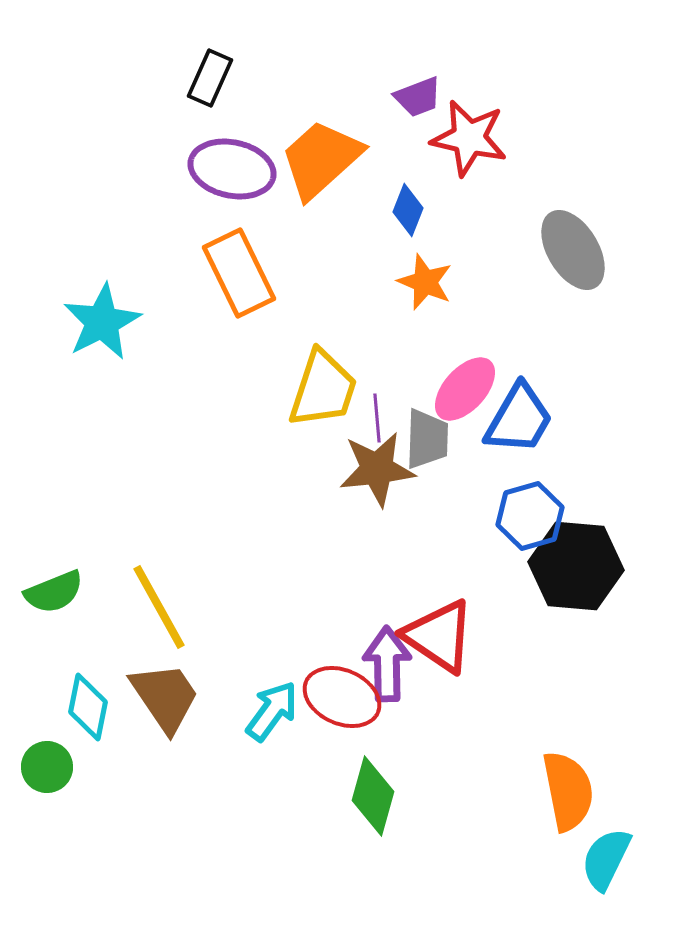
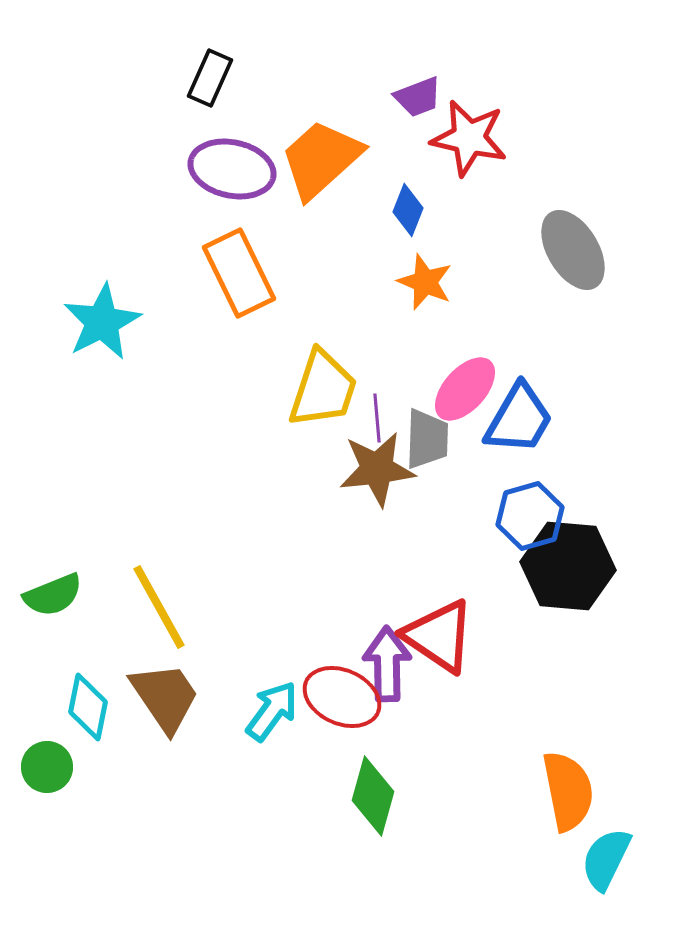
black hexagon: moved 8 px left
green semicircle: moved 1 px left, 3 px down
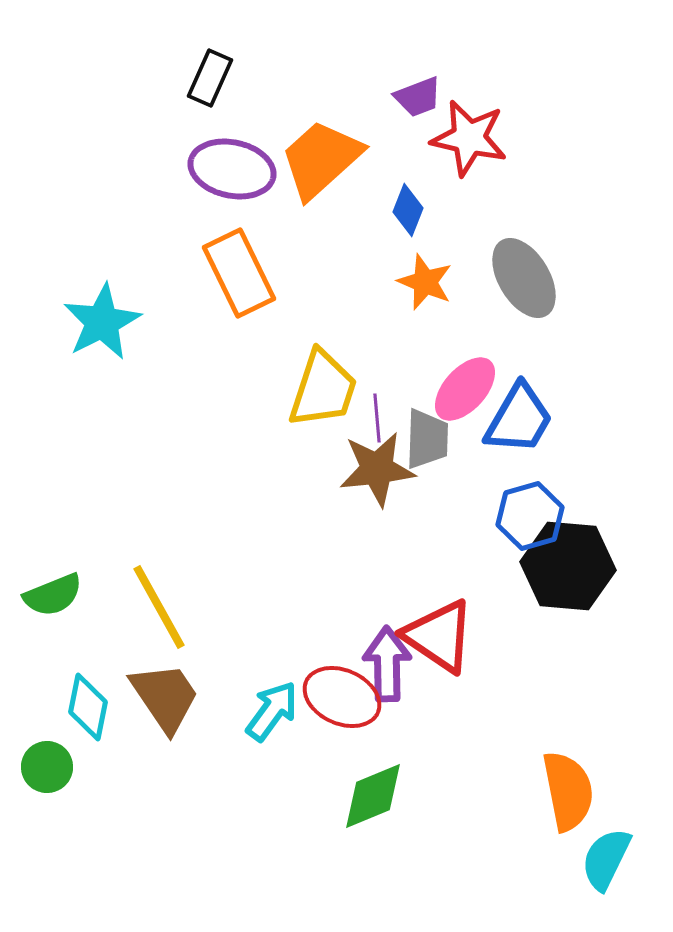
gray ellipse: moved 49 px left, 28 px down
green diamond: rotated 52 degrees clockwise
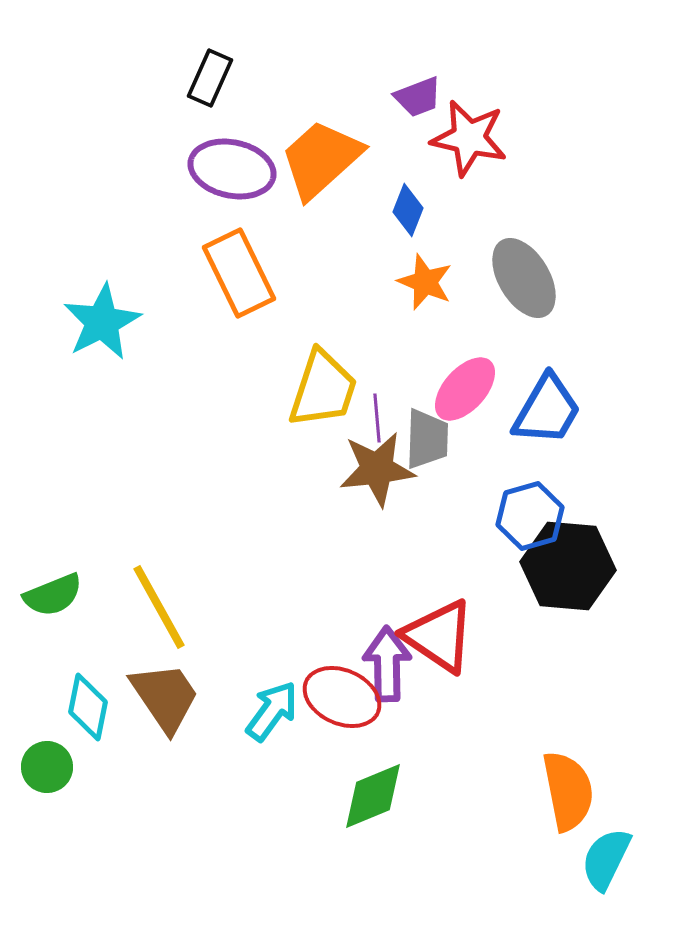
blue trapezoid: moved 28 px right, 9 px up
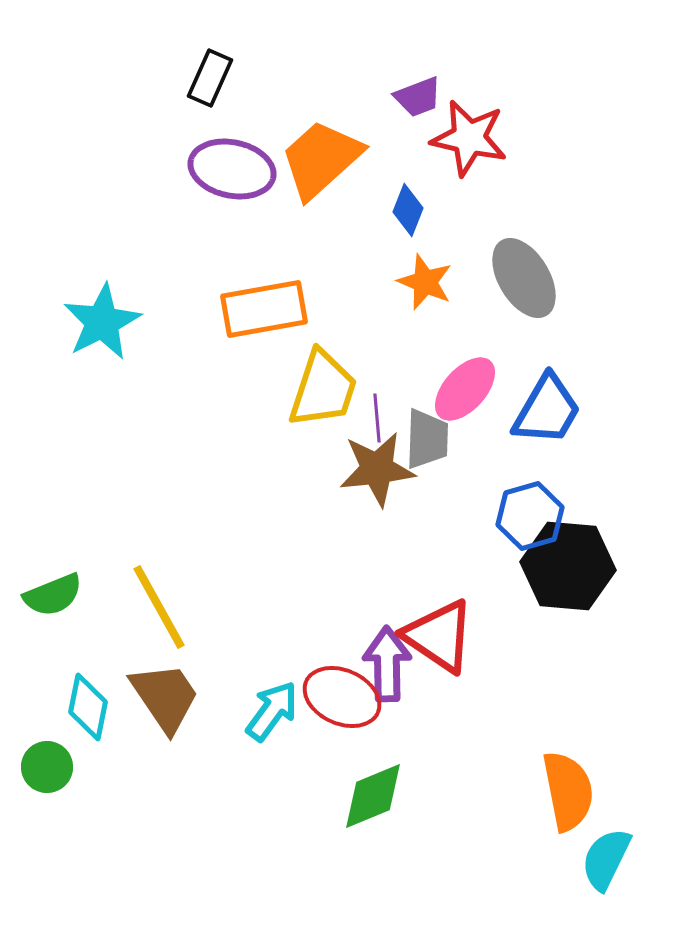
orange rectangle: moved 25 px right, 36 px down; rotated 74 degrees counterclockwise
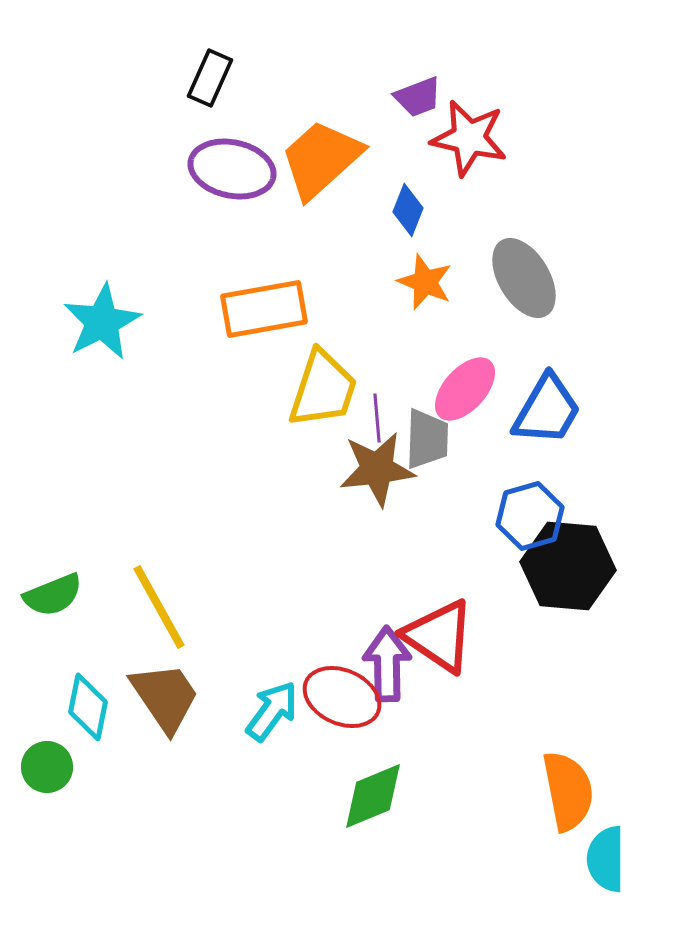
cyan semicircle: rotated 26 degrees counterclockwise
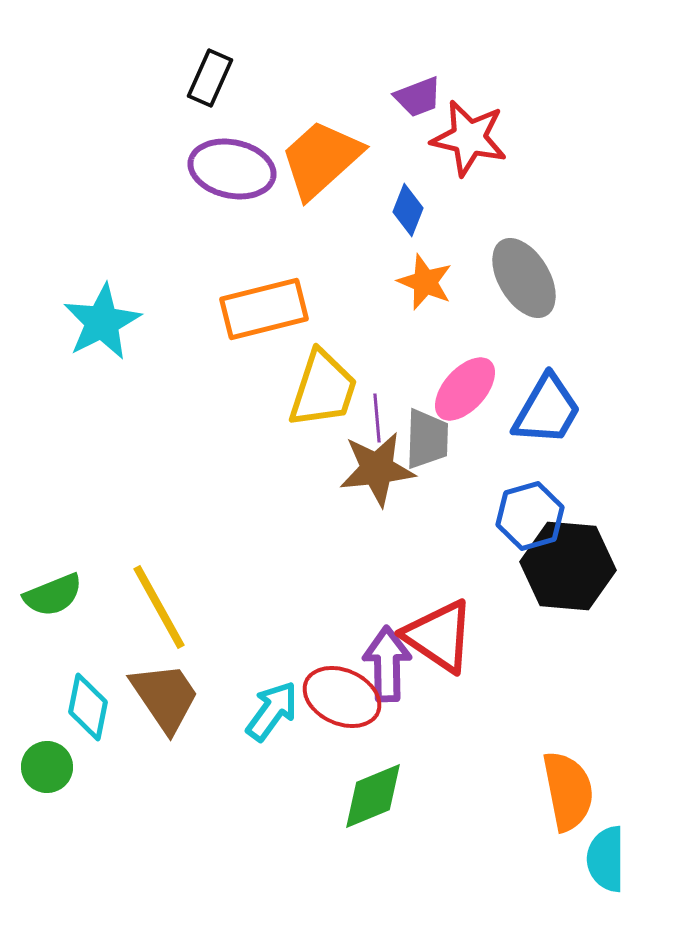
orange rectangle: rotated 4 degrees counterclockwise
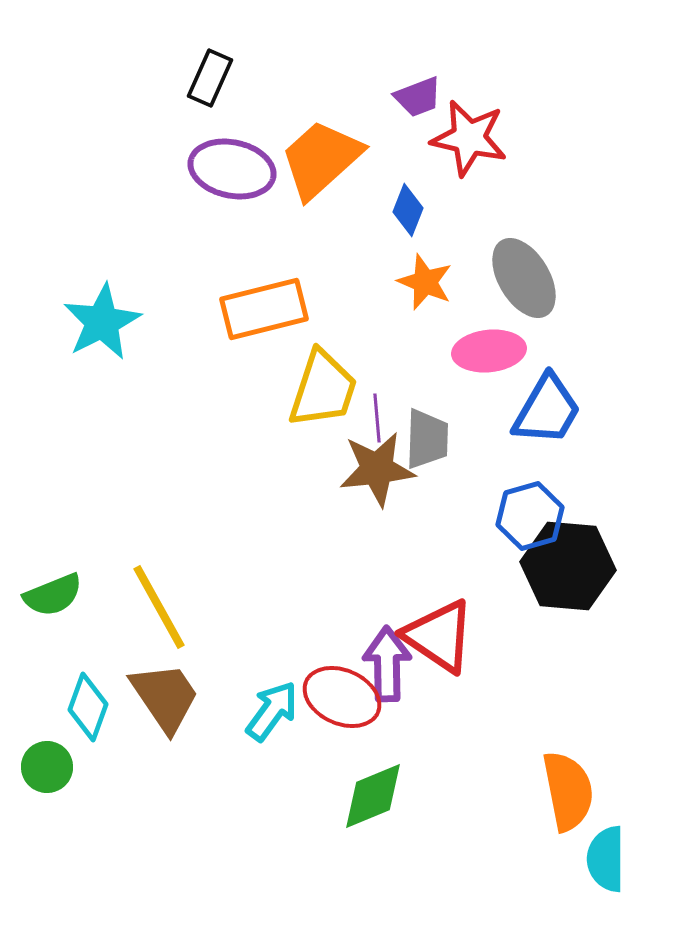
pink ellipse: moved 24 px right, 38 px up; rotated 42 degrees clockwise
cyan diamond: rotated 8 degrees clockwise
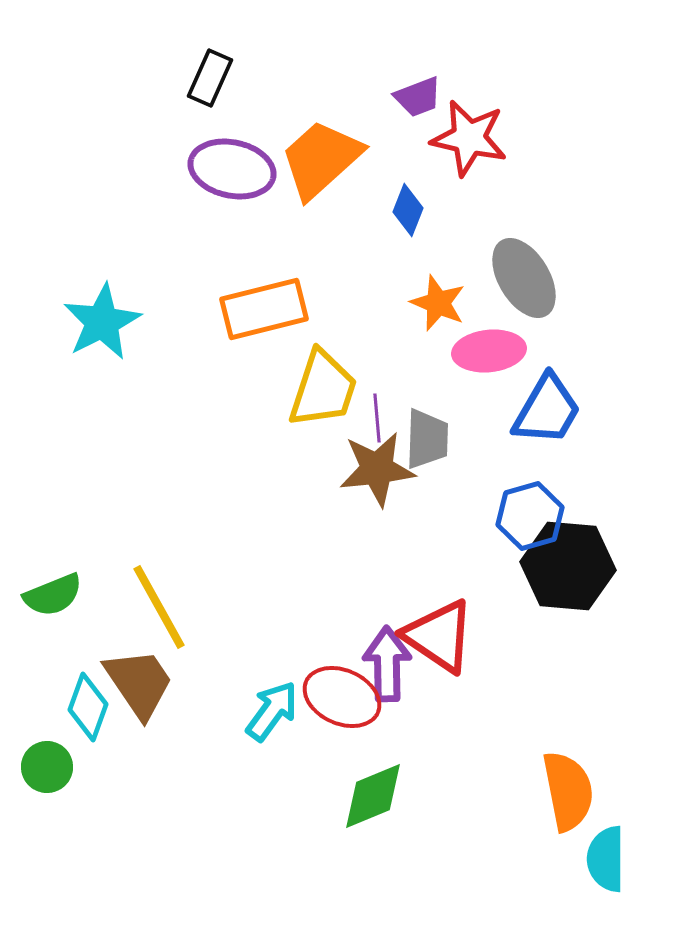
orange star: moved 13 px right, 21 px down
brown trapezoid: moved 26 px left, 14 px up
